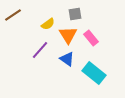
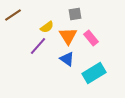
yellow semicircle: moved 1 px left, 3 px down
orange triangle: moved 1 px down
purple line: moved 2 px left, 4 px up
cyan rectangle: rotated 70 degrees counterclockwise
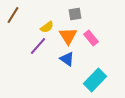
brown line: rotated 24 degrees counterclockwise
cyan rectangle: moved 1 px right, 7 px down; rotated 15 degrees counterclockwise
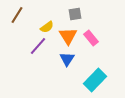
brown line: moved 4 px right
blue triangle: rotated 28 degrees clockwise
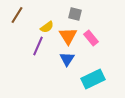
gray square: rotated 24 degrees clockwise
purple line: rotated 18 degrees counterclockwise
cyan rectangle: moved 2 px left, 1 px up; rotated 20 degrees clockwise
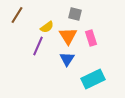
pink rectangle: rotated 21 degrees clockwise
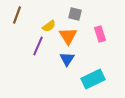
brown line: rotated 12 degrees counterclockwise
yellow semicircle: moved 2 px right, 1 px up
pink rectangle: moved 9 px right, 4 px up
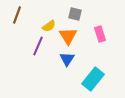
cyan rectangle: rotated 25 degrees counterclockwise
